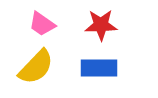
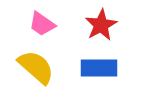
red star: rotated 28 degrees counterclockwise
yellow semicircle: rotated 93 degrees counterclockwise
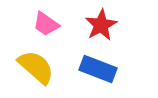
pink trapezoid: moved 4 px right
blue rectangle: moved 1 px left, 1 px down; rotated 21 degrees clockwise
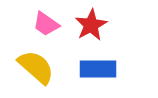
red star: moved 10 px left
blue rectangle: rotated 21 degrees counterclockwise
